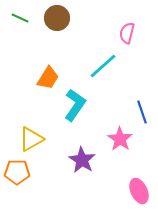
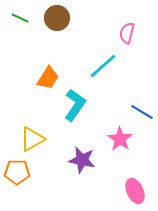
blue line: rotated 40 degrees counterclockwise
yellow triangle: moved 1 px right
purple star: rotated 20 degrees counterclockwise
pink ellipse: moved 4 px left
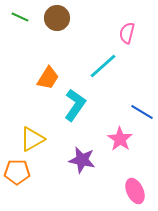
green line: moved 1 px up
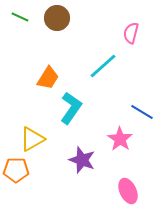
pink semicircle: moved 4 px right
cyan L-shape: moved 4 px left, 3 px down
purple star: rotated 8 degrees clockwise
orange pentagon: moved 1 px left, 2 px up
pink ellipse: moved 7 px left
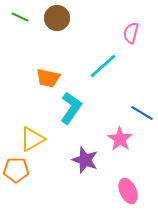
orange trapezoid: rotated 70 degrees clockwise
blue line: moved 1 px down
purple star: moved 3 px right
